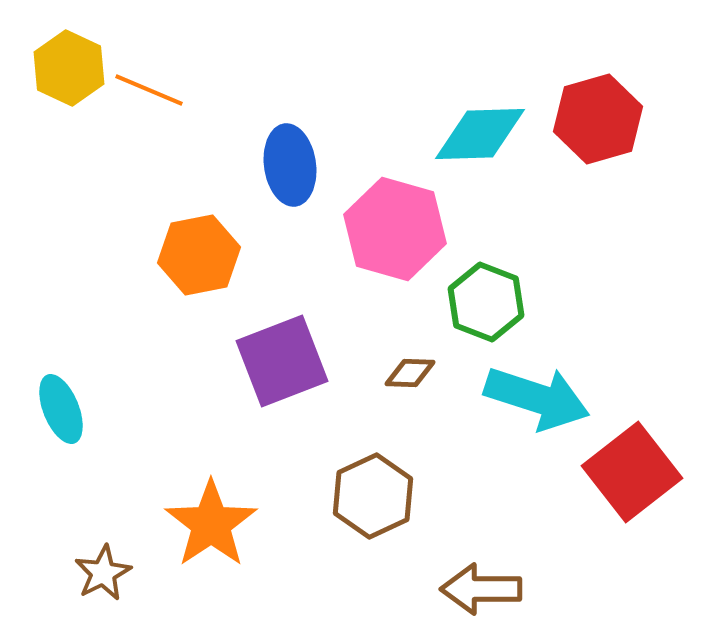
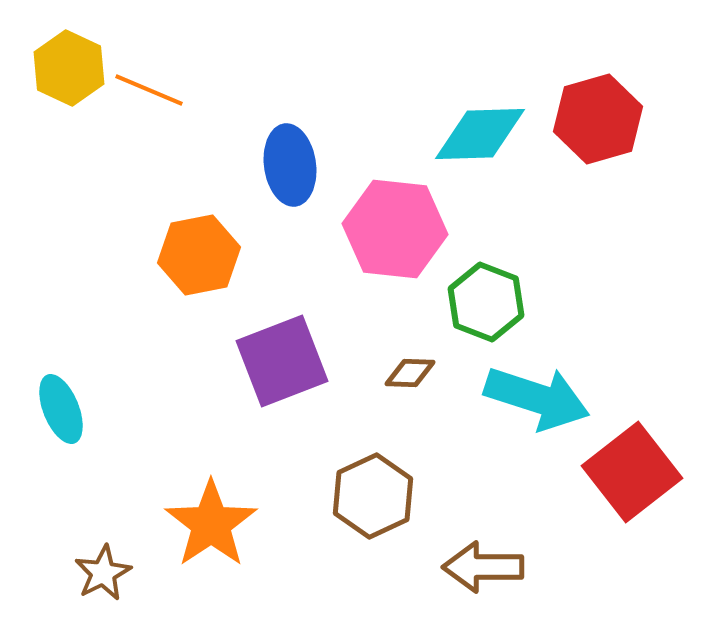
pink hexagon: rotated 10 degrees counterclockwise
brown arrow: moved 2 px right, 22 px up
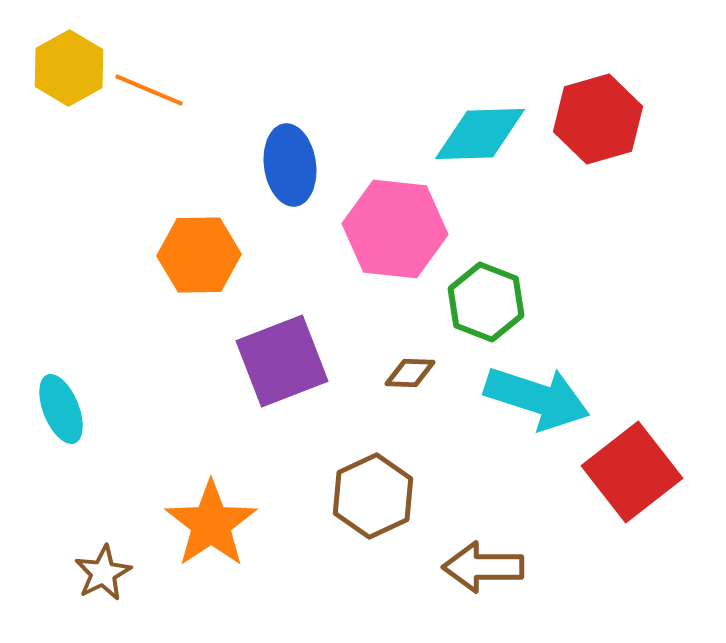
yellow hexagon: rotated 6 degrees clockwise
orange hexagon: rotated 10 degrees clockwise
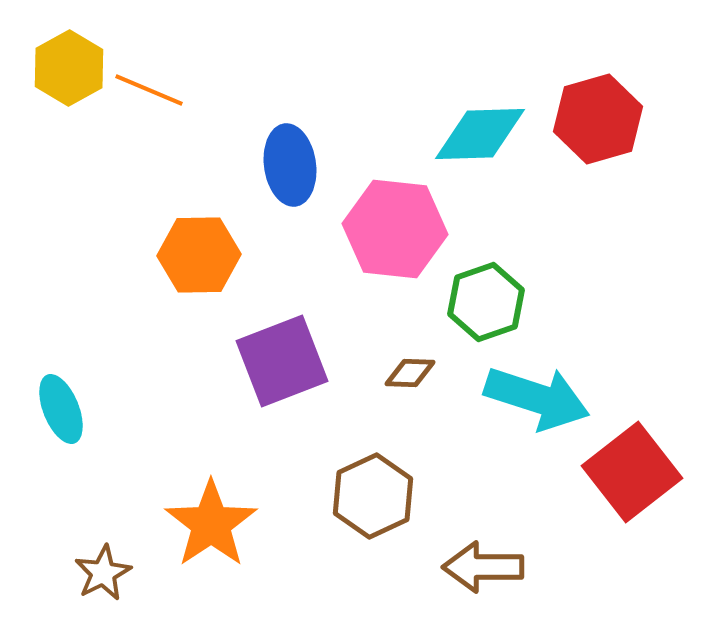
green hexagon: rotated 20 degrees clockwise
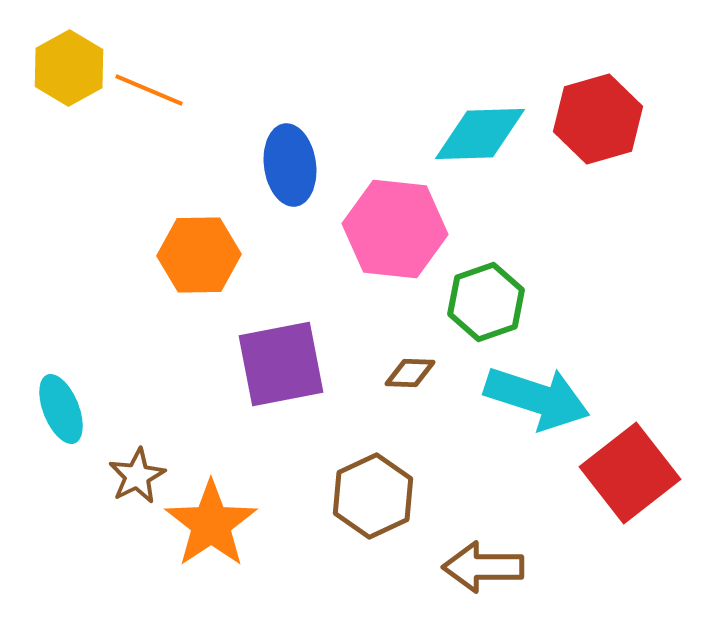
purple square: moved 1 px left, 3 px down; rotated 10 degrees clockwise
red square: moved 2 px left, 1 px down
brown star: moved 34 px right, 97 px up
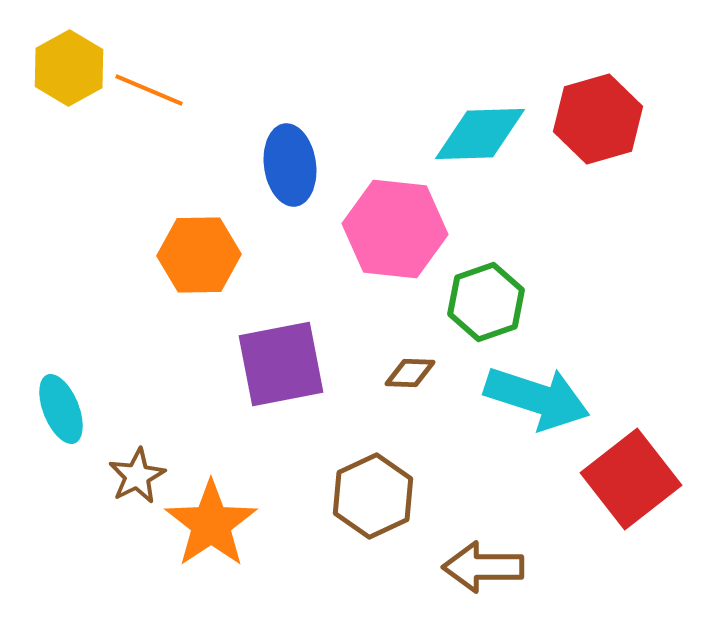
red square: moved 1 px right, 6 px down
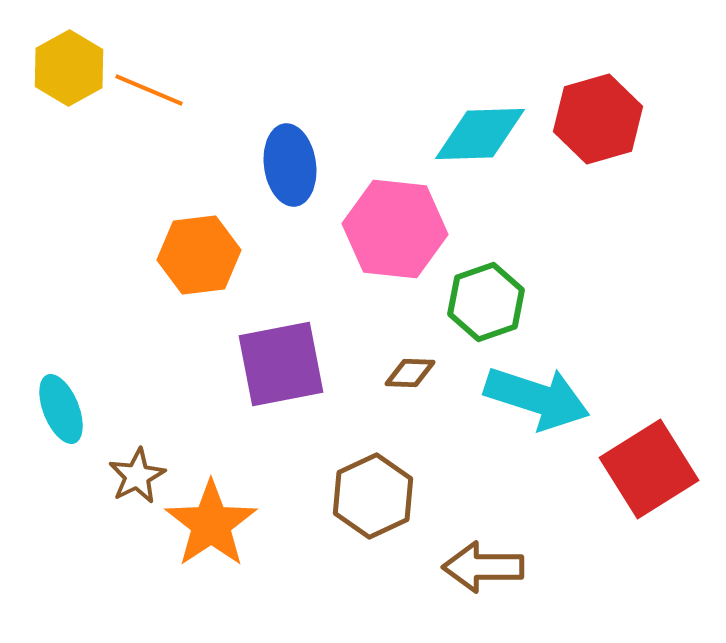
orange hexagon: rotated 6 degrees counterclockwise
red square: moved 18 px right, 10 px up; rotated 6 degrees clockwise
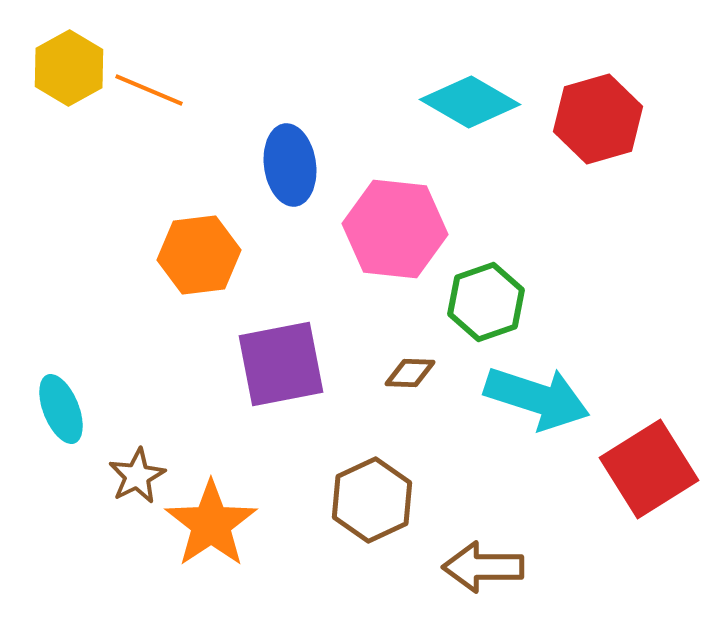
cyan diamond: moved 10 px left, 32 px up; rotated 32 degrees clockwise
brown hexagon: moved 1 px left, 4 px down
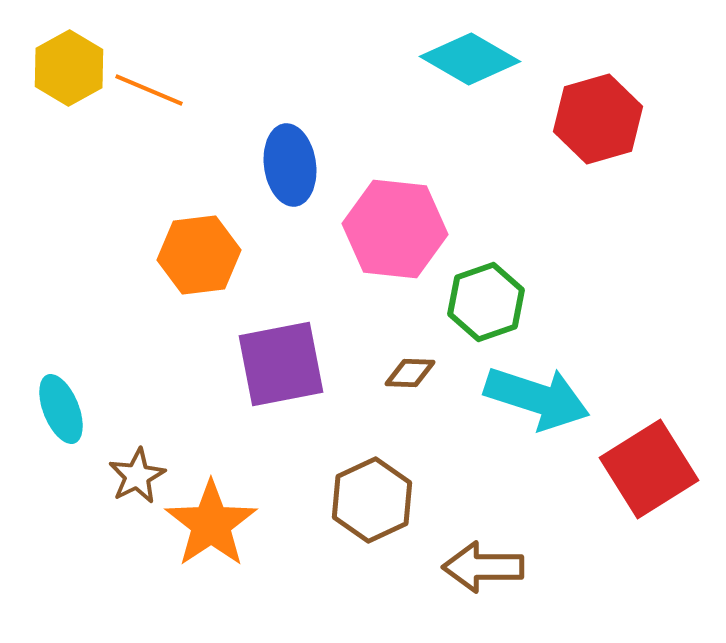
cyan diamond: moved 43 px up
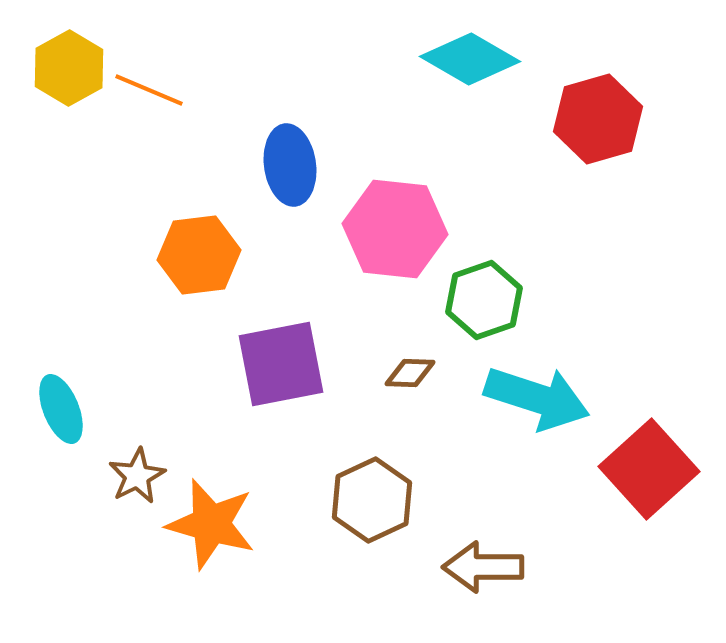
green hexagon: moved 2 px left, 2 px up
red square: rotated 10 degrees counterclockwise
orange star: rotated 22 degrees counterclockwise
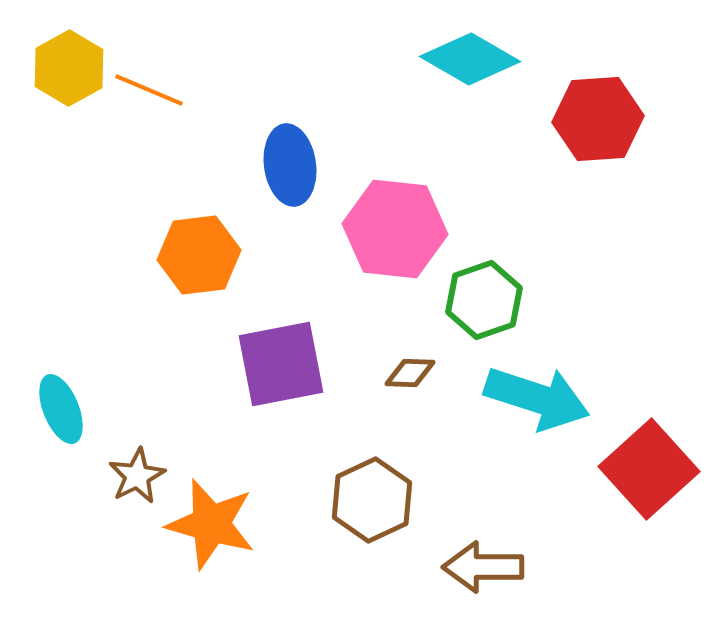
red hexagon: rotated 12 degrees clockwise
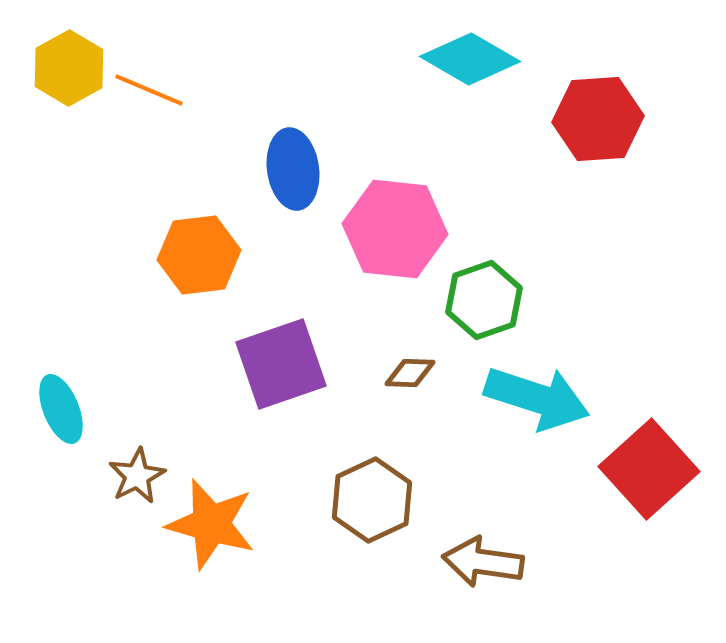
blue ellipse: moved 3 px right, 4 px down
purple square: rotated 8 degrees counterclockwise
brown arrow: moved 5 px up; rotated 8 degrees clockwise
